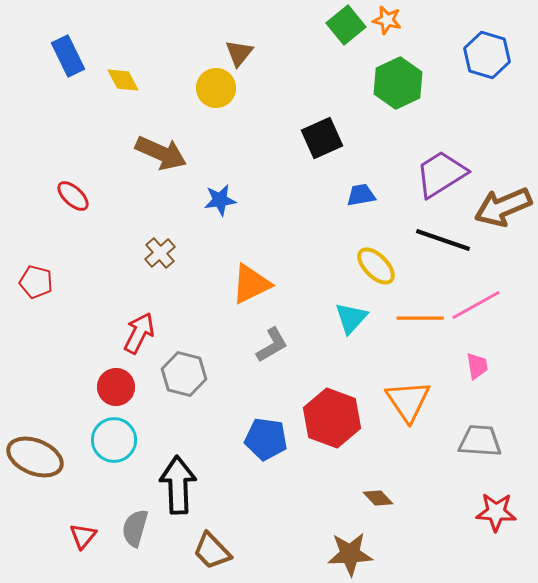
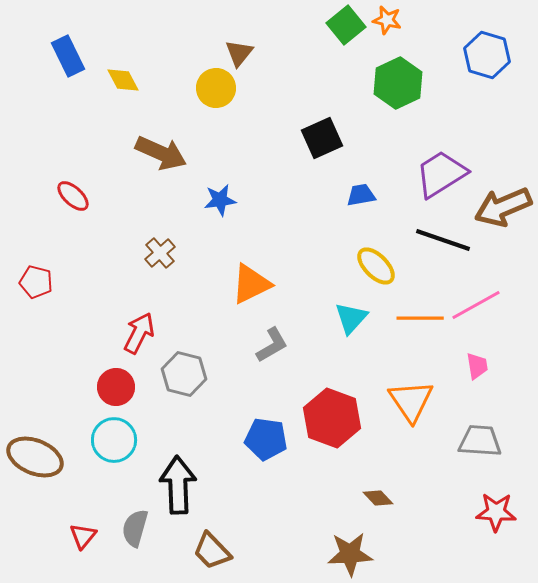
orange triangle at (408, 401): moved 3 px right
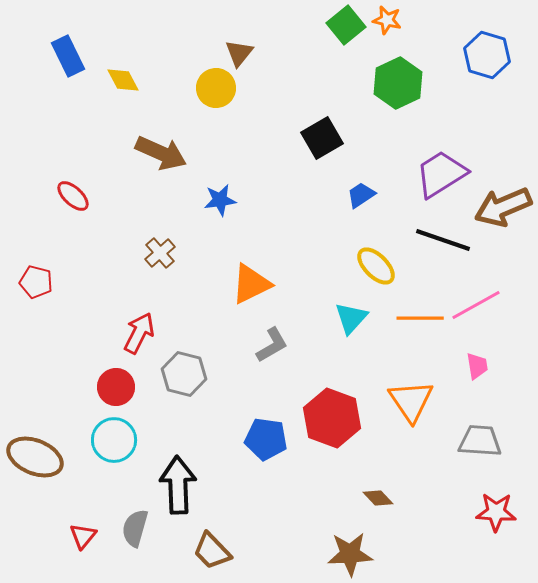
black square at (322, 138): rotated 6 degrees counterclockwise
blue trapezoid at (361, 195): rotated 24 degrees counterclockwise
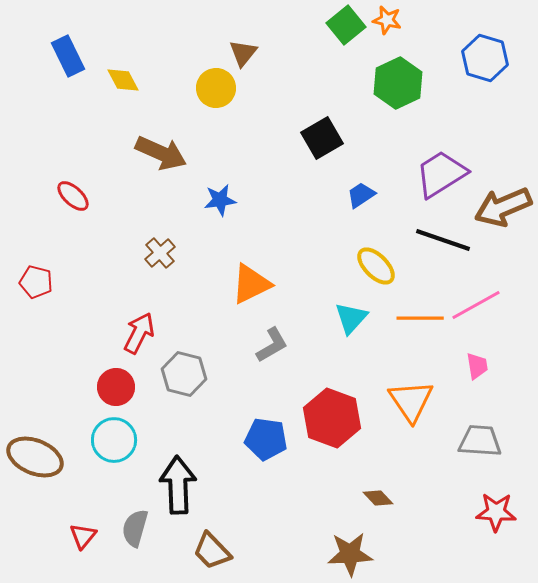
brown triangle at (239, 53): moved 4 px right
blue hexagon at (487, 55): moved 2 px left, 3 px down
